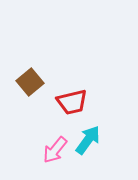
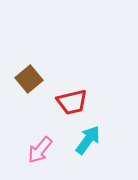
brown square: moved 1 px left, 3 px up
pink arrow: moved 15 px left
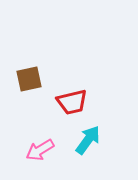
brown square: rotated 28 degrees clockwise
pink arrow: rotated 20 degrees clockwise
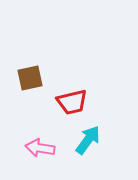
brown square: moved 1 px right, 1 px up
pink arrow: moved 2 px up; rotated 40 degrees clockwise
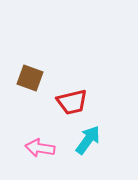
brown square: rotated 32 degrees clockwise
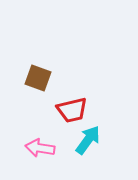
brown square: moved 8 px right
red trapezoid: moved 8 px down
